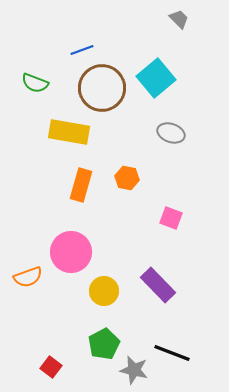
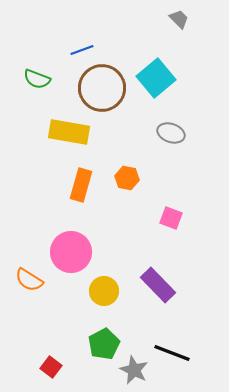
green semicircle: moved 2 px right, 4 px up
orange semicircle: moved 1 px right, 3 px down; rotated 52 degrees clockwise
gray star: rotated 12 degrees clockwise
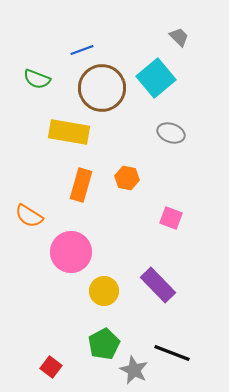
gray trapezoid: moved 18 px down
orange semicircle: moved 64 px up
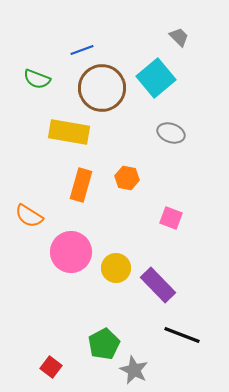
yellow circle: moved 12 px right, 23 px up
black line: moved 10 px right, 18 px up
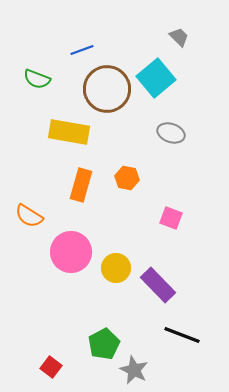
brown circle: moved 5 px right, 1 px down
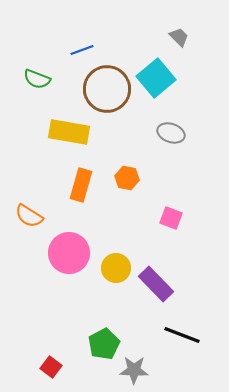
pink circle: moved 2 px left, 1 px down
purple rectangle: moved 2 px left, 1 px up
gray star: rotated 24 degrees counterclockwise
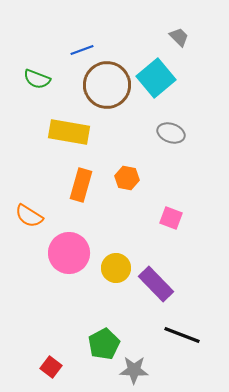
brown circle: moved 4 px up
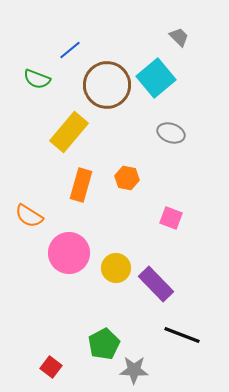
blue line: moved 12 px left; rotated 20 degrees counterclockwise
yellow rectangle: rotated 60 degrees counterclockwise
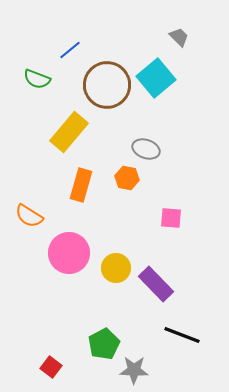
gray ellipse: moved 25 px left, 16 px down
pink square: rotated 15 degrees counterclockwise
